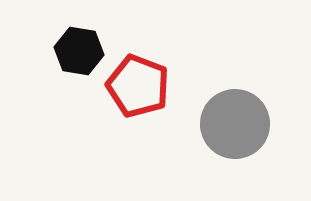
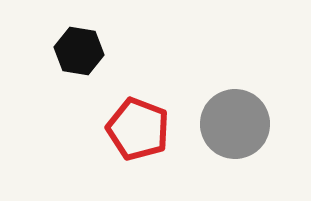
red pentagon: moved 43 px down
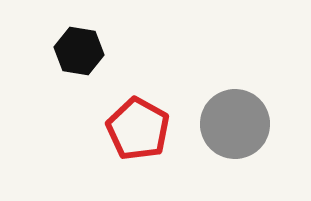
red pentagon: rotated 8 degrees clockwise
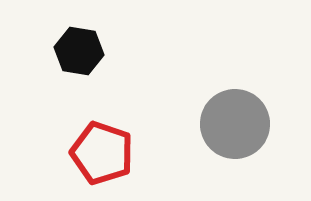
red pentagon: moved 36 px left, 24 px down; rotated 10 degrees counterclockwise
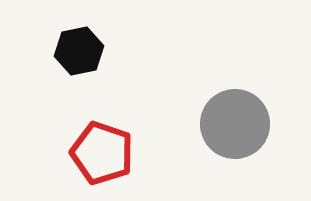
black hexagon: rotated 21 degrees counterclockwise
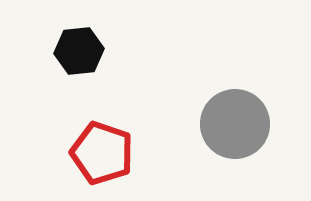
black hexagon: rotated 6 degrees clockwise
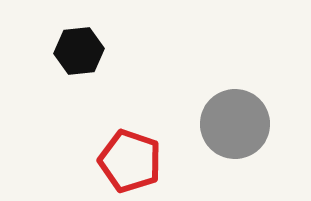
red pentagon: moved 28 px right, 8 px down
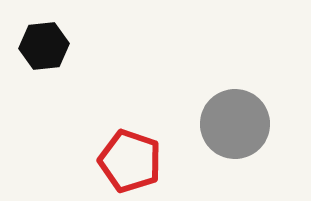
black hexagon: moved 35 px left, 5 px up
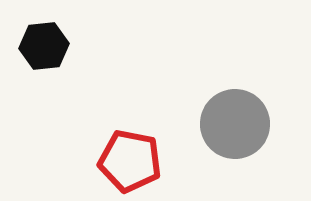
red pentagon: rotated 8 degrees counterclockwise
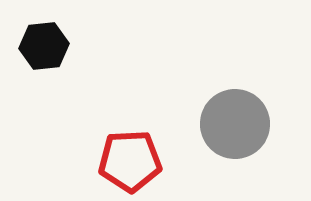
red pentagon: rotated 14 degrees counterclockwise
